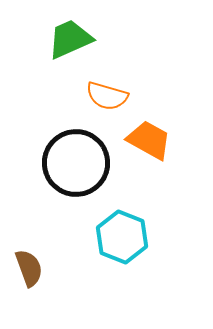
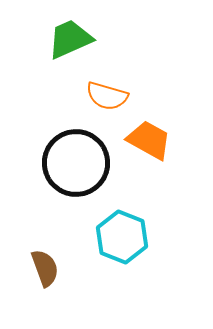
brown semicircle: moved 16 px right
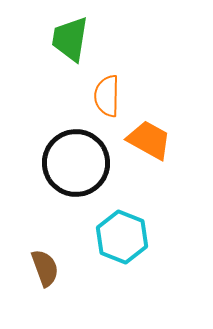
green trapezoid: rotated 57 degrees counterclockwise
orange semicircle: rotated 75 degrees clockwise
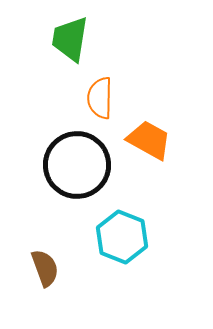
orange semicircle: moved 7 px left, 2 px down
black circle: moved 1 px right, 2 px down
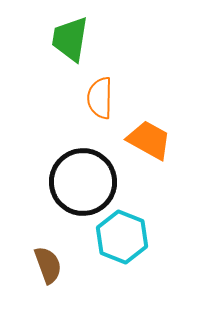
black circle: moved 6 px right, 17 px down
brown semicircle: moved 3 px right, 3 px up
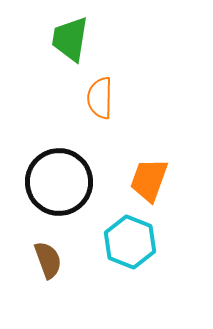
orange trapezoid: moved 40 px down; rotated 99 degrees counterclockwise
black circle: moved 24 px left
cyan hexagon: moved 8 px right, 5 px down
brown semicircle: moved 5 px up
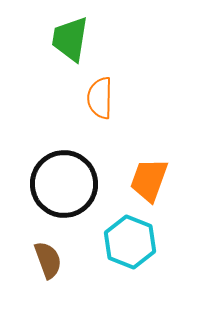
black circle: moved 5 px right, 2 px down
